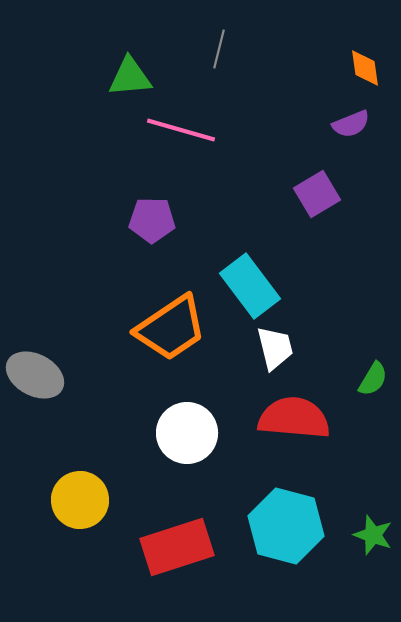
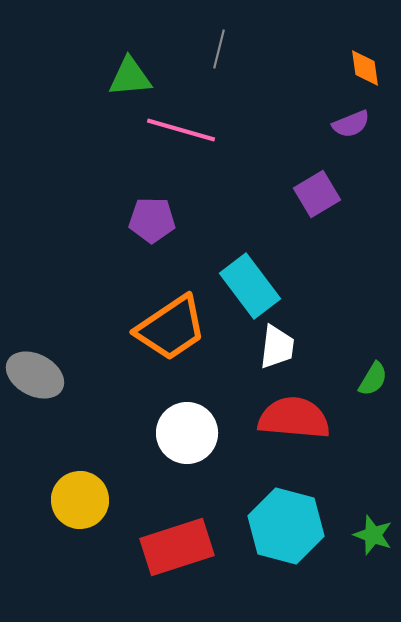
white trapezoid: moved 2 px right, 1 px up; rotated 21 degrees clockwise
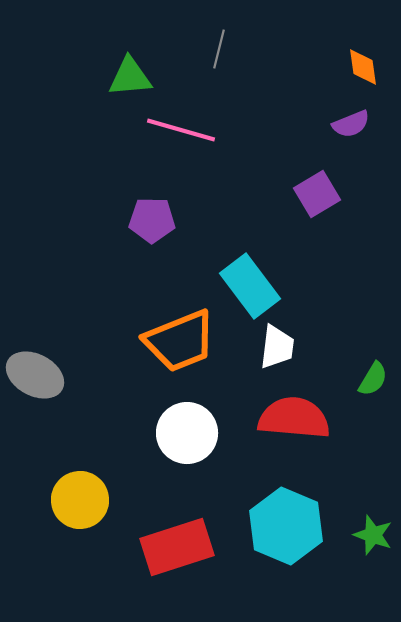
orange diamond: moved 2 px left, 1 px up
orange trapezoid: moved 9 px right, 13 px down; rotated 12 degrees clockwise
cyan hexagon: rotated 8 degrees clockwise
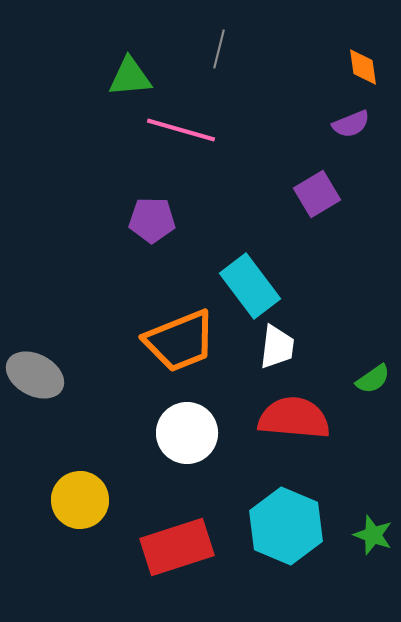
green semicircle: rotated 24 degrees clockwise
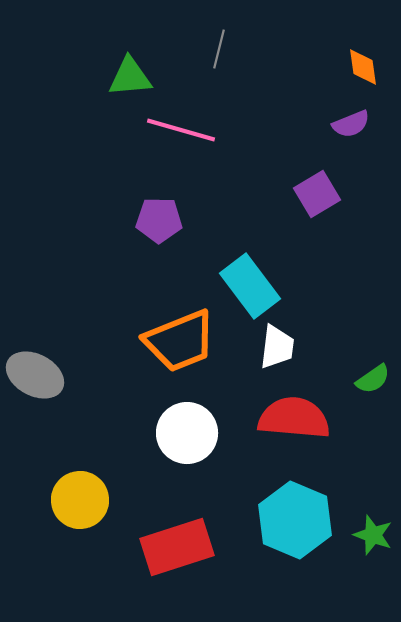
purple pentagon: moved 7 px right
cyan hexagon: moved 9 px right, 6 px up
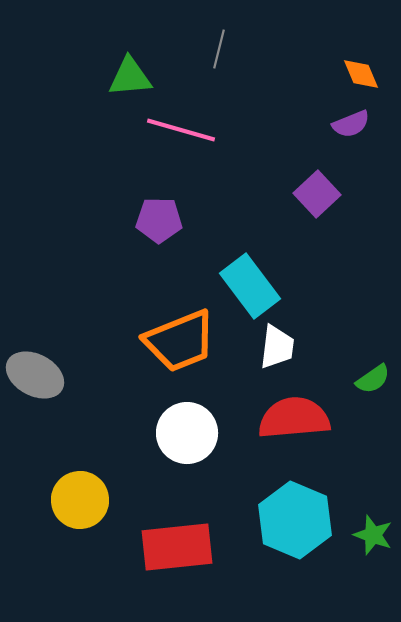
orange diamond: moved 2 px left, 7 px down; rotated 15 degrees counterclockwise
purple square: rotated 12 degrees counterclockwise
red semicircle: rotated 10 degrees counterclockwise
red rectangle: rotated 12 degrees clockwise
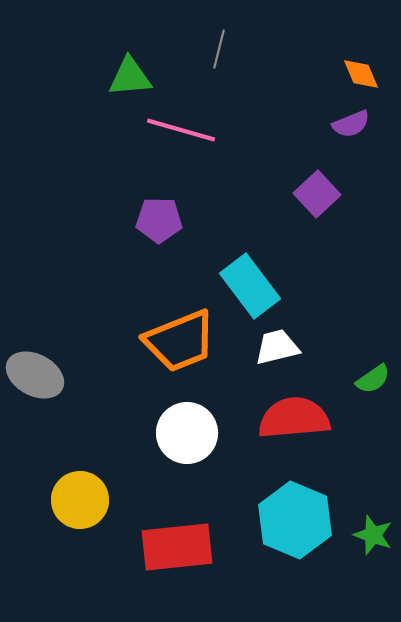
white trapezoid: rotated 111 degrees counterclockwise
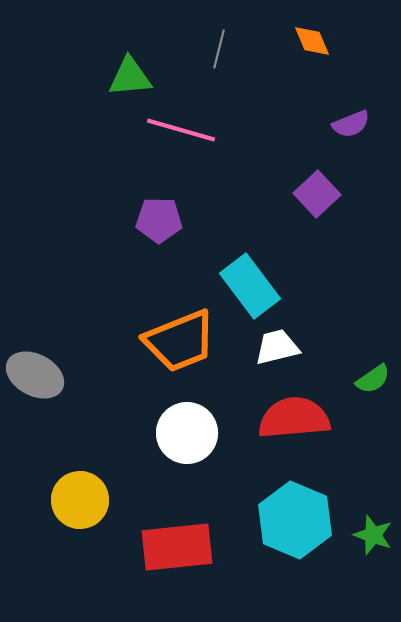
orange diamond: moved 49 px left, 33 px up
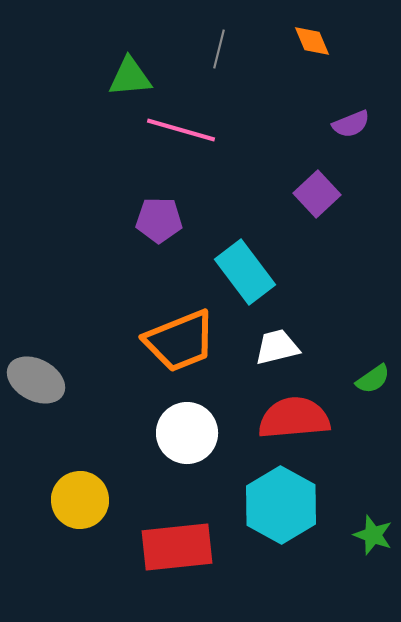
cyan rectangle: moved 5 px left, 14 px up
gray ellipse: moved 1 px right, 5 px down
cyan hexagon: moved 14 px left, 15 px up; rotated 6 degrees clockwise
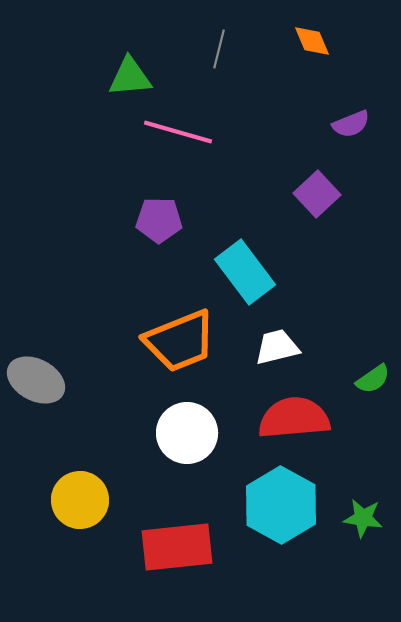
pink line: moved 3 px left, 2 px down
green star: moved 10 px left, 17 px up; rotated 12 degrees counterclockwise
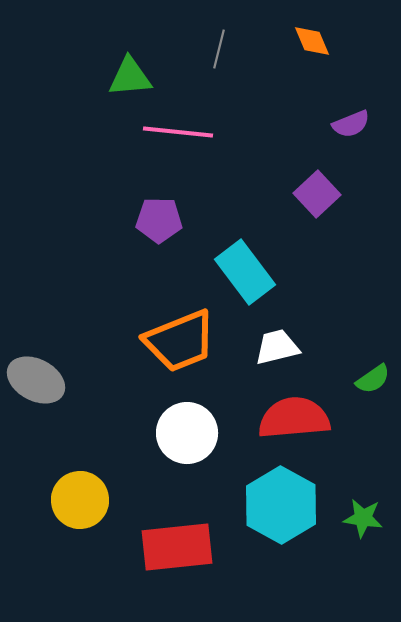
pink line: rotated 10 degrees counterclockwise
